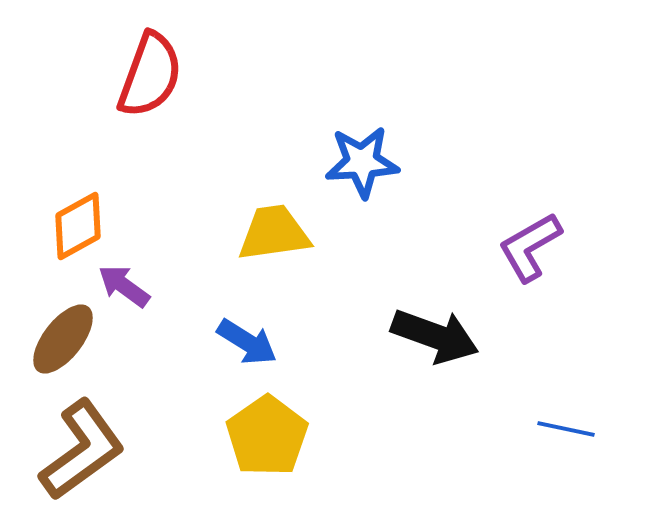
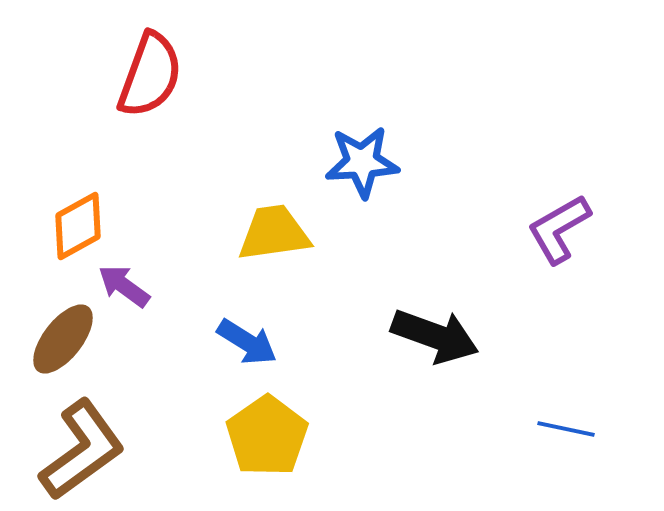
purple L-shape: moved 29 px right, 18 px up
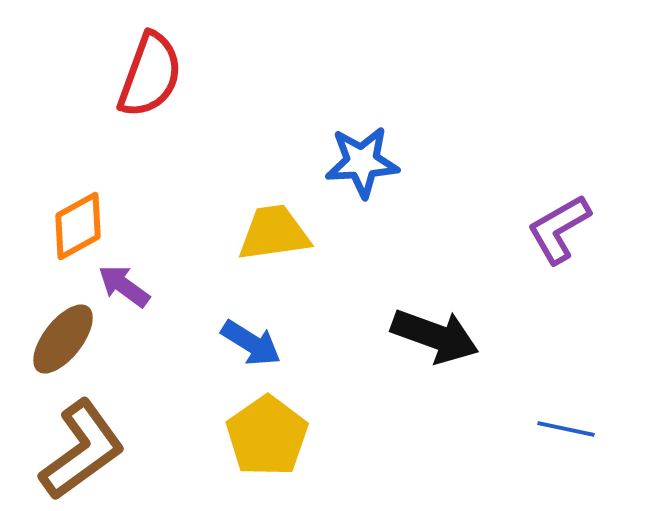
blue arrow: moved 4 px right, 1 px down
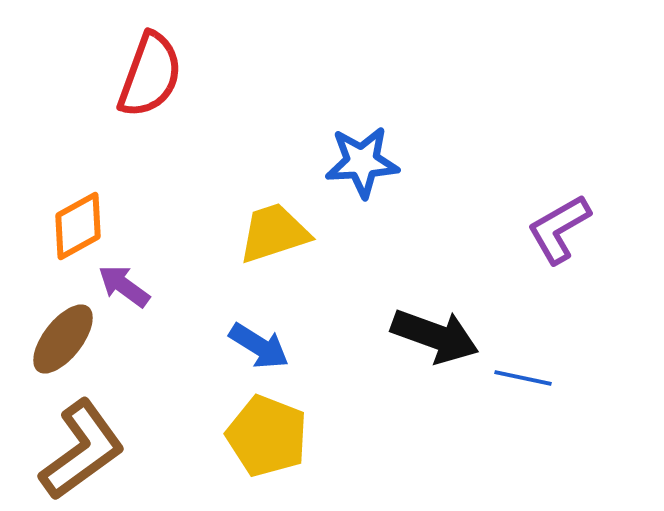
yellow trapezoid: rotated 10 degrees counterclockwise
blue arrow: moved 8 px right, 3 px down
blue line: moved 43 px left, 51 px up
yellow pentagon: rotated 16 degrees counterclockwise
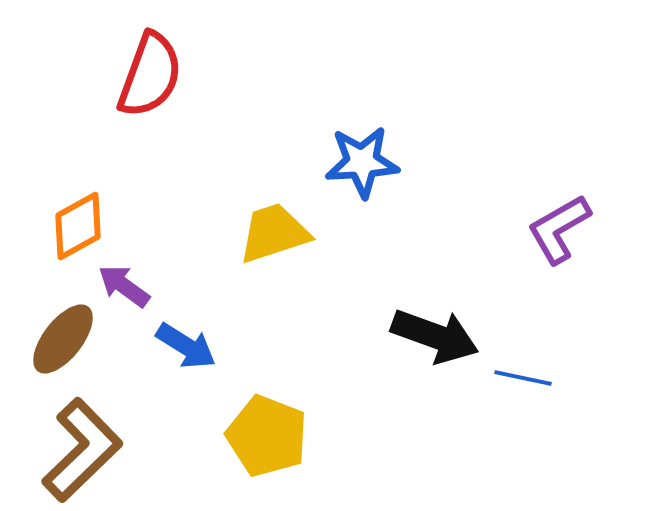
blue arrow: moved 73 px left
brown L-shape: rotated 8 degrees counterclockwise
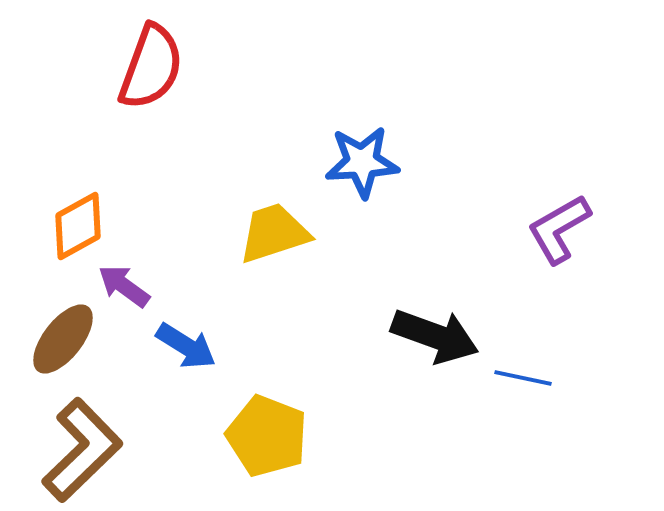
red semicircle: moved 1 px right, 8 px up
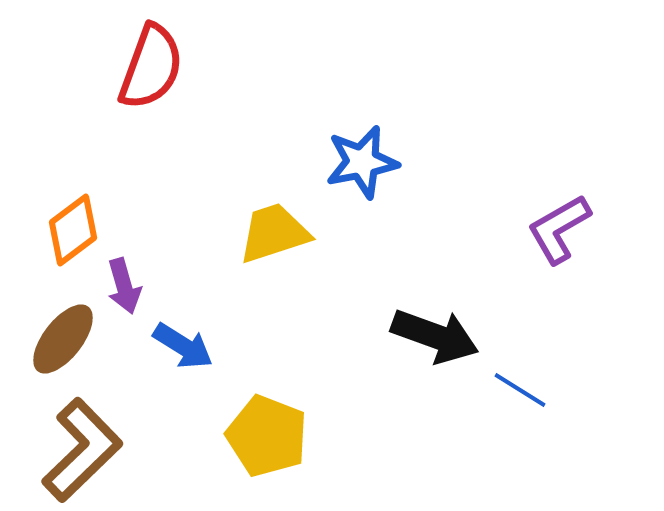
blue star: rotated 8 degrees counterclockwise
orange diamond: moved 5 px left, 4 px down; rotated 8 degrees counterclockwise
purple arrow: rotated 142 degrees counterclockwise
blue arrow: moved 3 px left
blue line: moved 3 px left, 12 px down; rotated 20 degrees clockwise
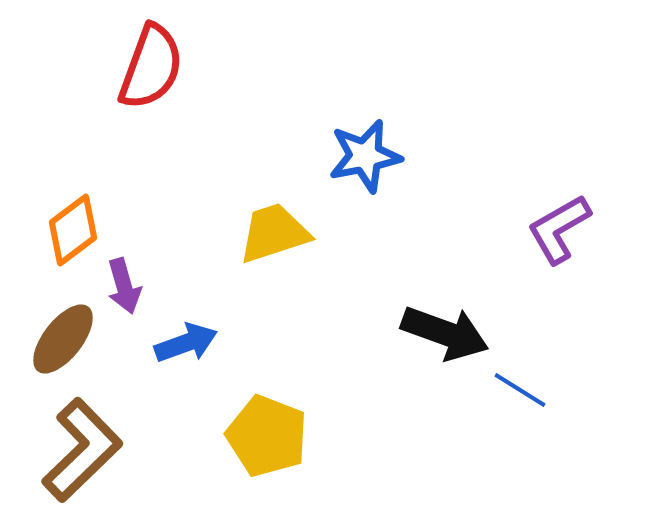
blue star: moved 3 px right, 6 px up
black arrow: moved 10 px right, 3 px up
blue arrow: moved 3 px right, 3 px up; rotated 52 degrees counterclockwise
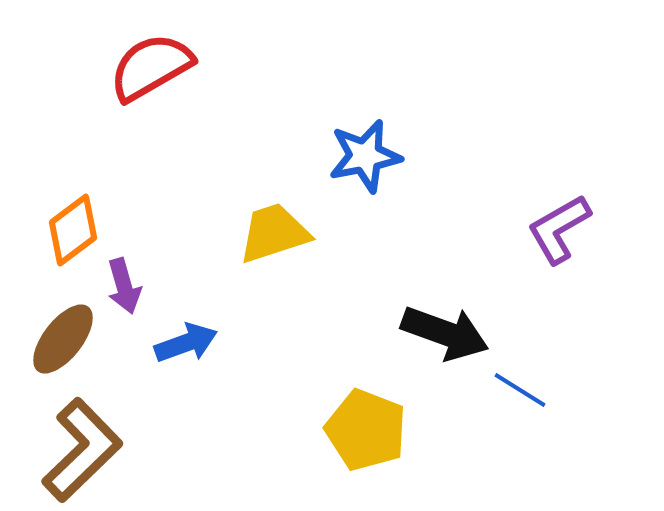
red semicircle: rotated 140 degrees counterclockwise
yellow pentagon: moved 99 px right, 6 px up
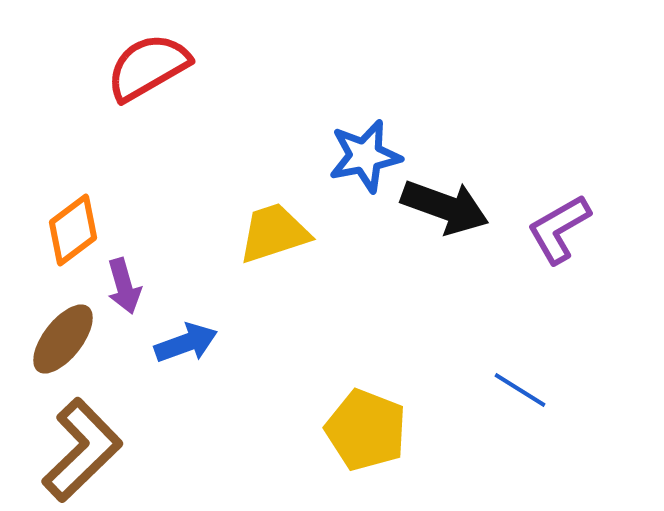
red semicircle: moved 3 px left
black arrow: moved 126 px up
